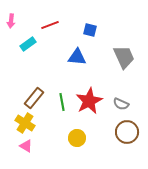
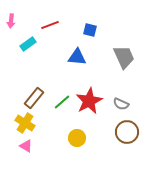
green line: rotated 60 degrees clockwise
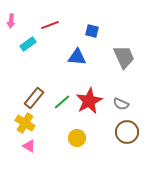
blue square: moved 2 px right, 1 px down
pink triangle: moved 3 px right
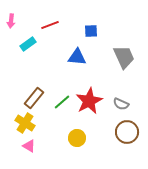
blue square: moved 1 px left; rotated 16 degrees counterclockwise
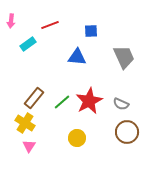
pink triangle: rotated 32 degrees clockwise
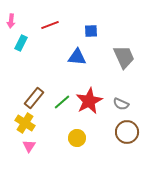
cyan rectangle: moved 7 px left, 1 px up; rotated 28 degrees counterclockwise
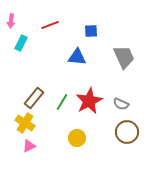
green line: rotated 18 degrees counterclockwise
pink triangle: rotated 32 degrees clockwise
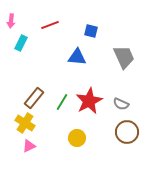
blue square: rotated 16 degrees clockwise
